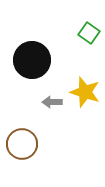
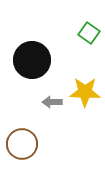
yellow star: rotated 16 degrees counterclockwise
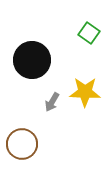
gray arrow: rotated 60 degrees counterclockwise
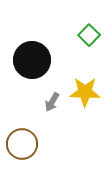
green square: moved 2 px down; rotated 10 degrees clockwise
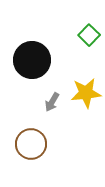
yellow star: moved 1 px right, 1 px down; rotated 8 degrees counterclockwise
brown circle: moved 9 px right
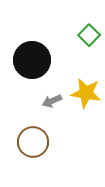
yellow star: rotated 16 degrees clockwise
gray arrow: moved 1 px up; rotated 36 degrees clockwise
brown circle: moved 2 px right, 2 px up
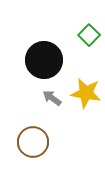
black circle: moved 12 px right
gray arrow: moved 3 px up; rotated 60 degrees clockwise
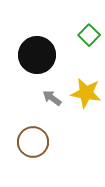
black circle: moved 7 px left, 5 px up
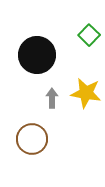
gray arrow: rotated 54 degrees clockwise
brown circle: moved 1 px left, 3 px up
